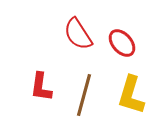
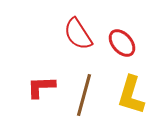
red L-shape: rotated 80 degrees clockwise
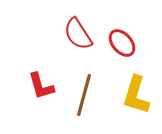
red L-shape: moved 1 px up; rotated 104 degrees counterclockwise
yellow L-shape: moved 5 px right
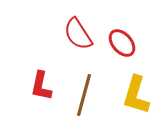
red L-shape: rotated 28 degrees clockwise
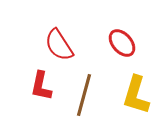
red semicircle: moved 19 px left, 11 px down
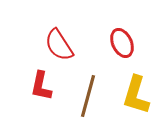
red ellipse: rotated 16 degrees clockwise
brown line: moved 4 px right, 1 px down
